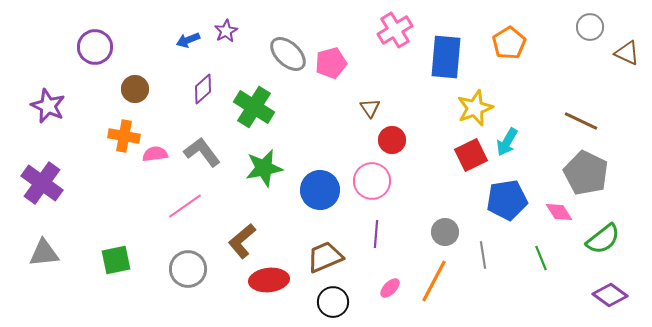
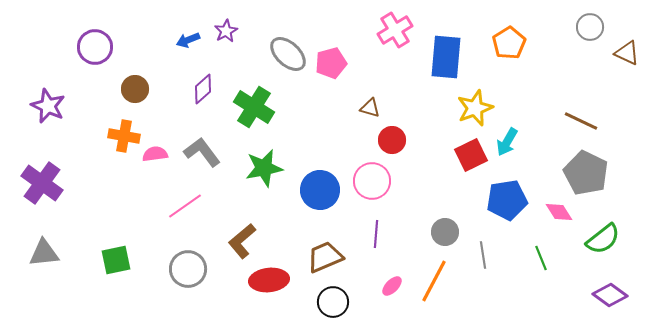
brown triangle at (370, 108): rotated 40 degrees counterclockwise
pink ellipse at (390, 288): moved 2 px right, 2 px up
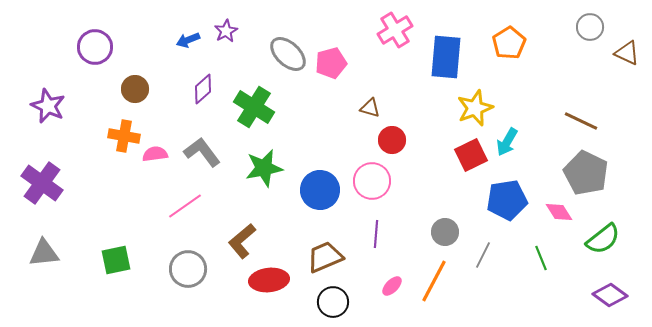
gray line at (483, 255): rotated 36 degrees clockwise
